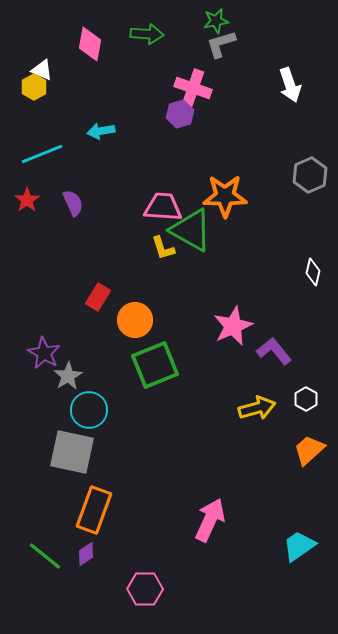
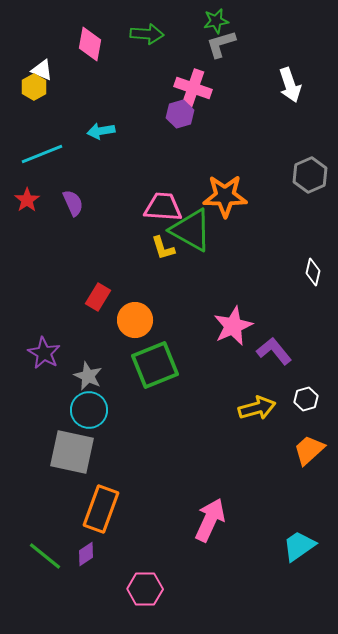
gray star: moved 20 px right; rotated 16 degrees counterclockwise
white hexagon: rotated 15 degrees clockwise
orange rectangle: moved 7 px right, 1 px up
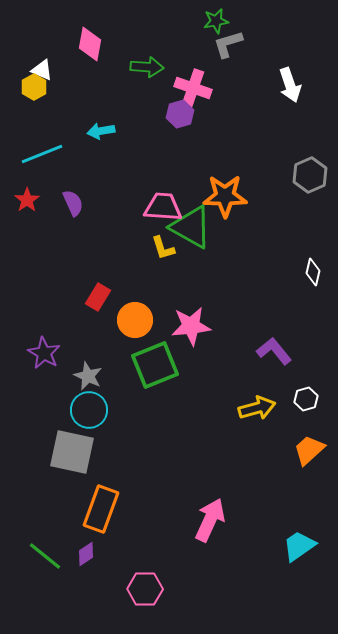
green arrow: moved 33 px down
gray L-shape: moved 7 px right
green triangle: moved 3 px up
pink star: moved 42 px left; rotated 18 degrees clockwise
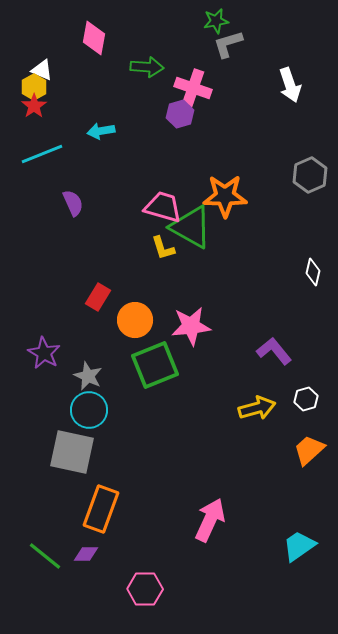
pink diamond: moved 4 px right, 6 px up
red star: moved 7 px right, 94 px up
pink trapezoid: rotated 12 degrees clockwise
purple diamond: rotated 35 degrees clockwise
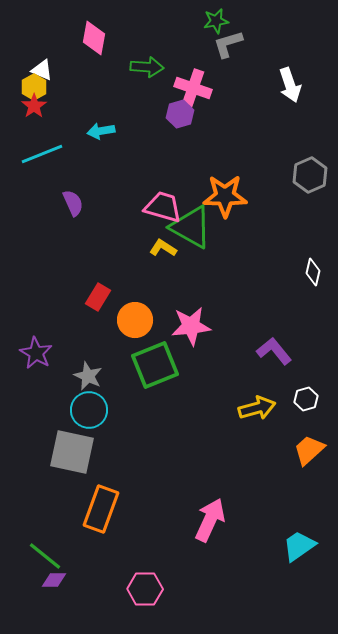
yellow L-shape: rotated 140 degrees clockwise
purple star: moved 8 px left
purple diamond: moved 32 px left, 26 px down
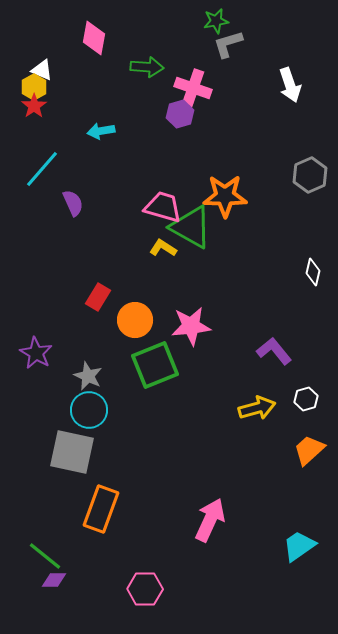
cyan line: moved 15 px down; rotated 27 degrees counterclockwise
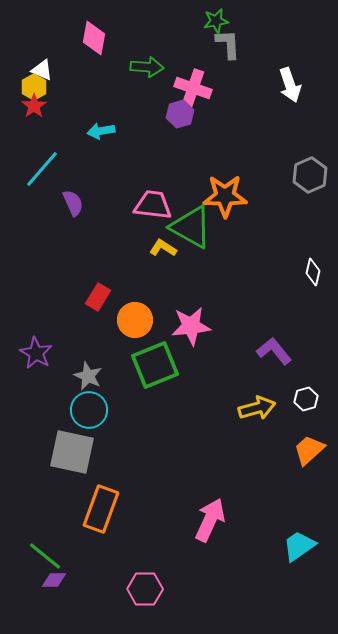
gray L-shape: rotated 104 degrees clockwise
pink trapezoid: moved 10 px left, 2 px up; rotated 9 degrees counterclockwise
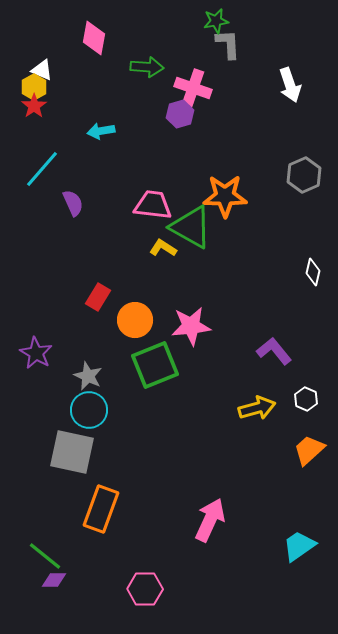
gray hexagon: moved 6 px left
white hexagon: rotated 20 degrees counterclockwise
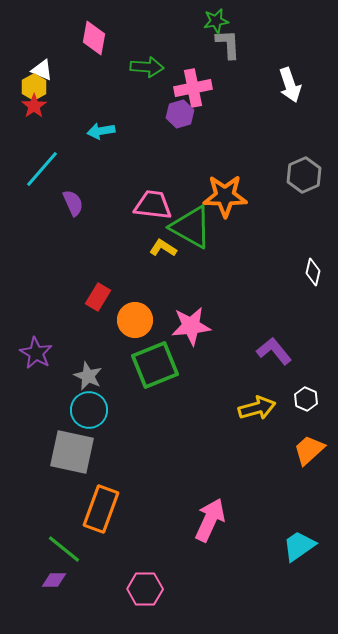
pink cross: rotated 30 degrees counterclockwise
green line: moved 19 px right, 7 px up
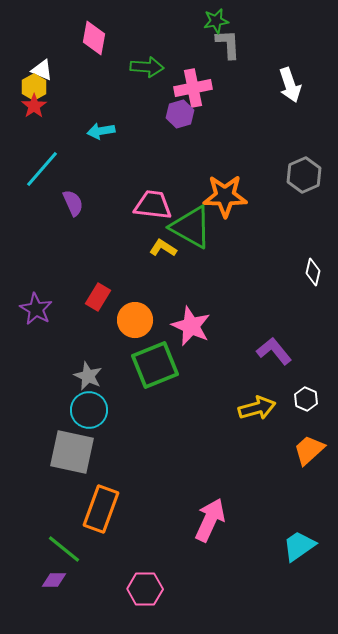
pink star: rotated 30 degrees clockwise
purple star: moved 44 px up
